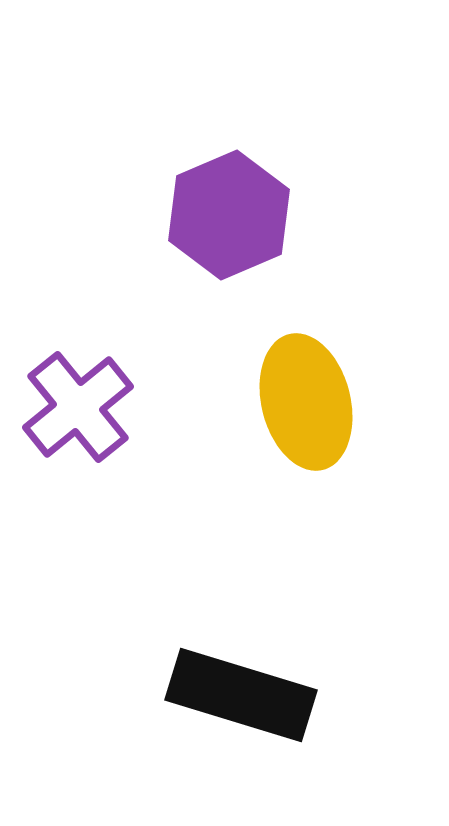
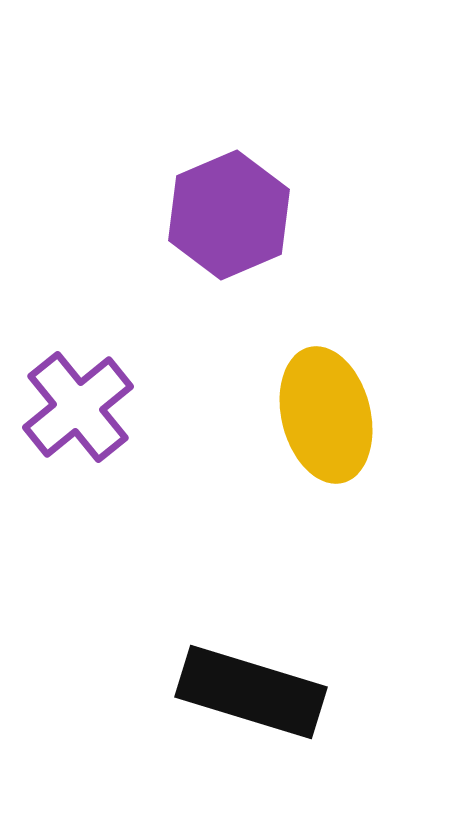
yellow ellipse: moved 20 px right, 13 px down
black rectangle: moved 10 px right, 3 px up
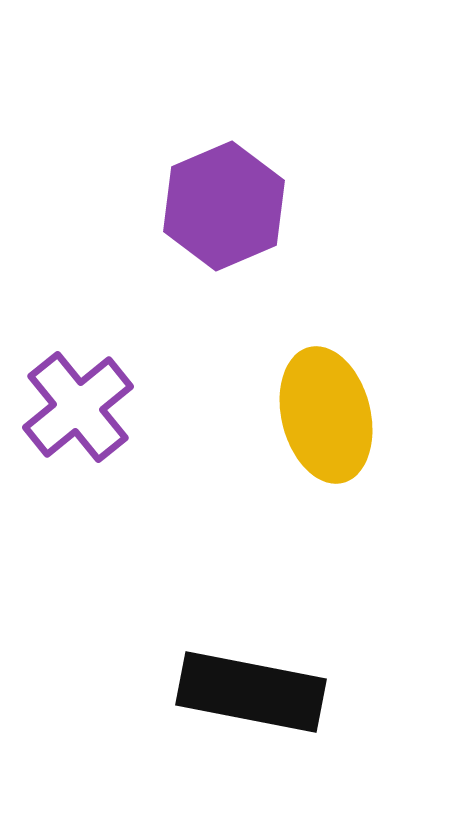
purple hexagon: moved 5 px left, 9 px up
black rectangle: rotated 6 degrees counterclockwise
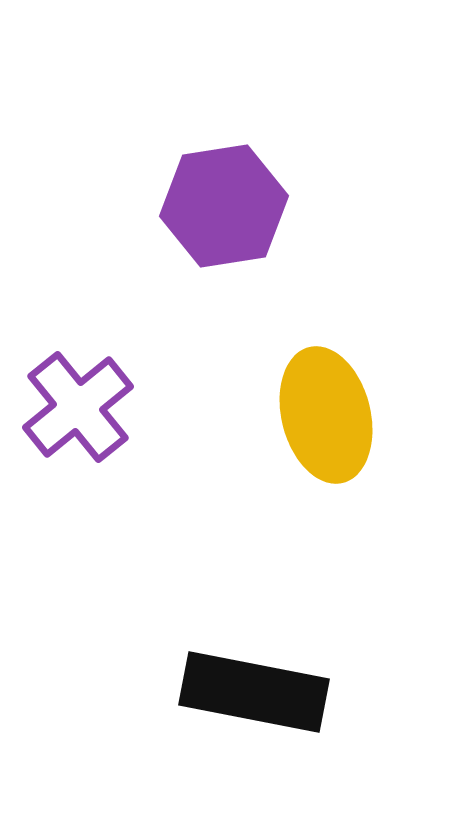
purple hexagon: rotated 14 degrees clockwise
black rectangle: moved 3 px right
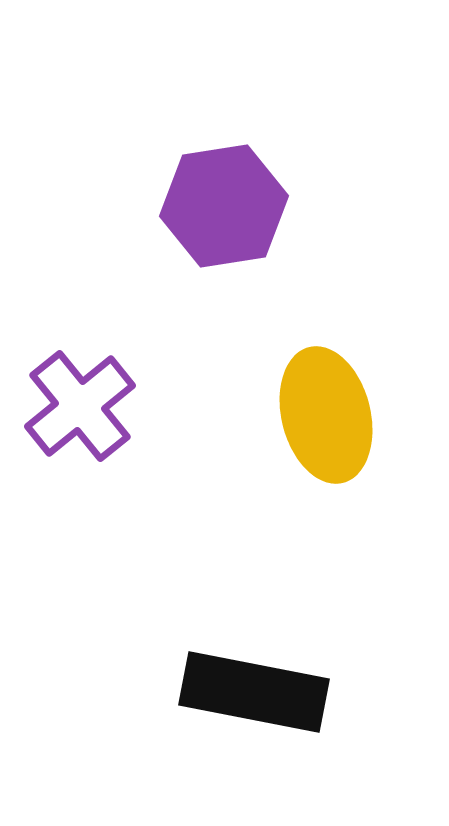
purple cross: moved 2 px right, 1 px up
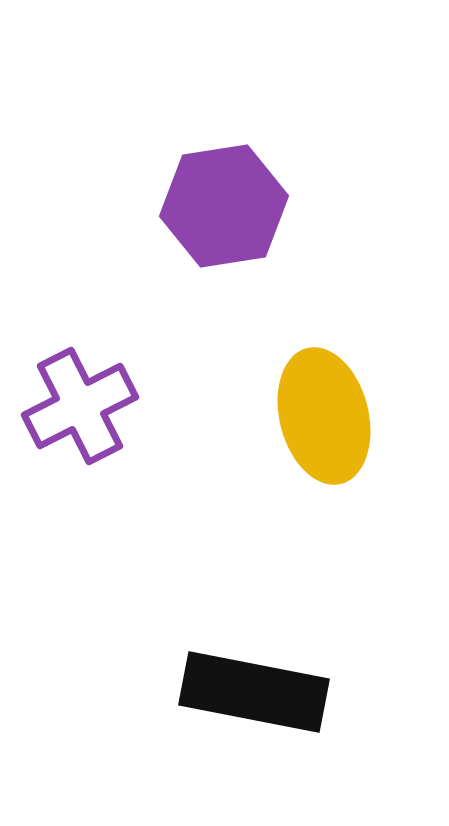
purple cross: rotated 12 degrees clockwise
yellow ellipse: moved 2 px left, 1 px down
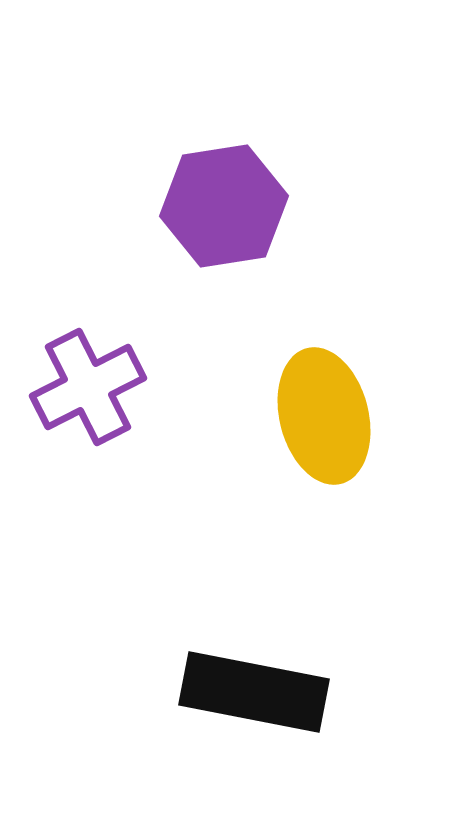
purple cross: moved 8 px right, 19 px up
